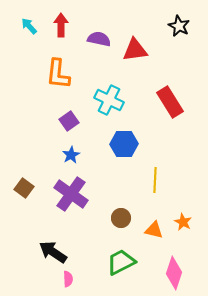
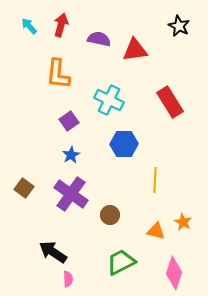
red arrow: rotated 15 degrees clockwise
brown circle: moved 11 px left, 3 px up
orange triangle: moved 2 px right, 1 px down
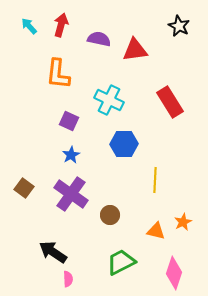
purple square: rotated 30 degrees counterclockwise
orange star: rotated 18 degrees clockwise
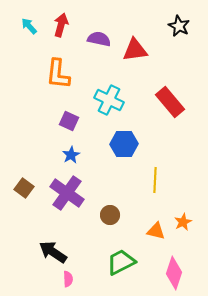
red rectangle: rotated 8 degrees counterclockwise
purple cross: moved 4 px left, 1 px up
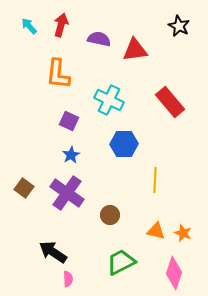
orange star: moved 11 px down; rotated 24 degrees counterclockwise
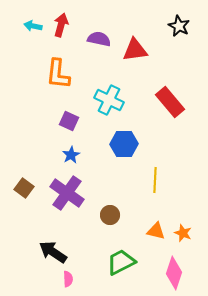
cyan arrow: moved 4 px right; rotated 36 degrees counterclockwise
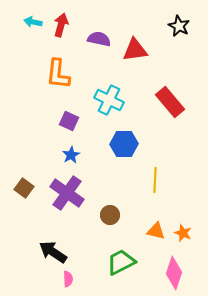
cyan arrow: moved 4 px up
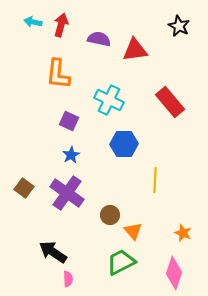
orange triangle: moved 23 px left; rotated 36 degrees clockwise
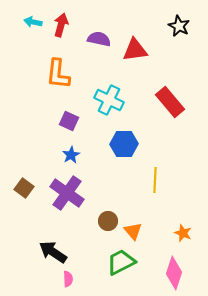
brown circle: moved 2 px left, 6 px down
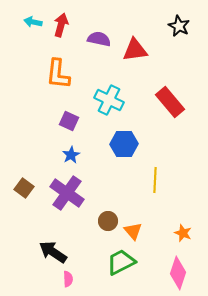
pink diamond: moved 4 px right
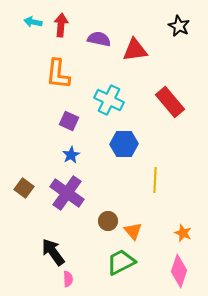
red arrow: rotated 10 degrees counterclockwise
black arrow: rotated 20 degrees clockwise
pink diamond: moved 1 px right, 2 px up
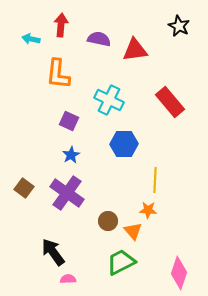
cyan arrow: moved 2 px left, 17 px down
orange star: moved 35 px left, 23 px up; rotated 18 degrees counterclockwise
pink diamond: moved 2 px down
pink semicircle: rotated 91 degrees counterclockwise
